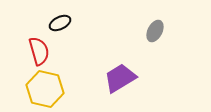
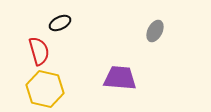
purple trapezoid: rotated 36 degrees clockwise
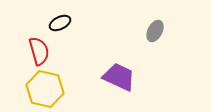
purple trapezoid: moved 1 px left, 1 px up; rotated 20 degrees clockwise
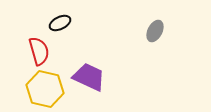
purple trapezoid: moved 30 px left
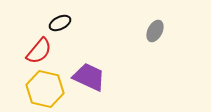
red semicircle: rotated 56 degrees clockwise
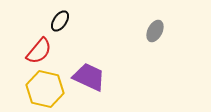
black ellipse: moved 2 px up; rotated 30 degrees counterclockwise
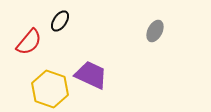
red semicircle: moved 10 px left, 9 px up
purple trapezoid: moved 2 px right, 2 px up
yellow hexagon: moved 5 px right; rotated 6 degrees clockwise
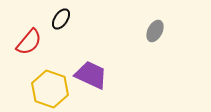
black ellipse: moved 1 px right, 2 px up
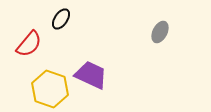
gray ellipse: moved 5 px right, 1 px down
red semicircle: moved 2 px down
